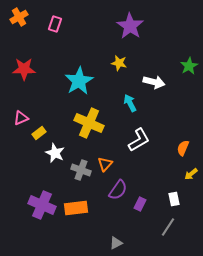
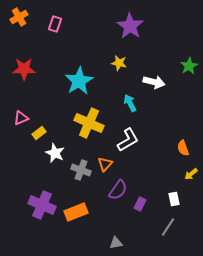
white L-shape: moved 11 px left
orange semicircle: rotated 42 degrees counterclockwise
orange rectangle: moved 4 px down; rotated 15 degrees counterclockwise
gray triangle: rotated 16 degrees clockwise
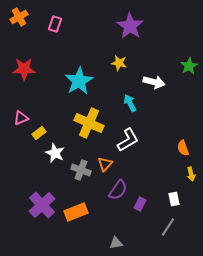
yellow arrow: rotated 64 degrees counterclockwise
purple cross: rotated 24 degrees clockwise
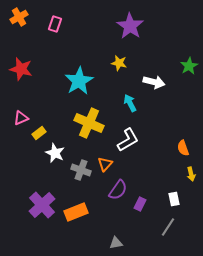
red star: moved 3 px left; rotated 15 degrees clockwise
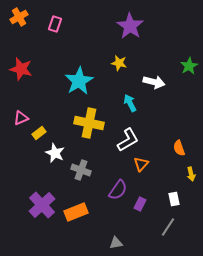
yellow cross: rotated 12 degrees counterclockwise
orange semicircle: moved 4 px left
orange triangle: moved 36 px right
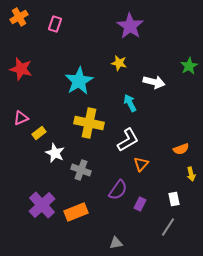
orange semicircle: moved 2 px right, 1 px down; rotated 91 degrees counterclockwise
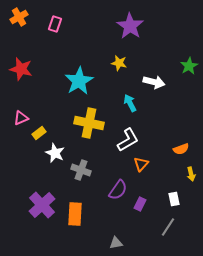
orange rectangle: moved 1 px left, 2 px down; rotated 65 degrees counterclockwise
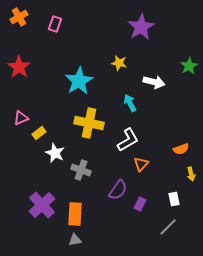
purple star: moved 11 px right, 1 px down; rotated 8 degrees clockwise
red star: moved 2 px left, 2 px up; rotated 20 degrees clockwise
gray line: rotated 12 degrees clockwise
gray triangle: moved 41 px left, 3 px up
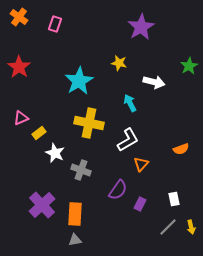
orange cross: rotated 24 degrees counterclockwise
yellow arrow: moved 53 px down
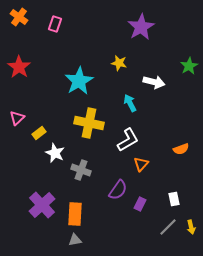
pink triangle: moved 4 px left; rotated 21 degrees counterclockwise
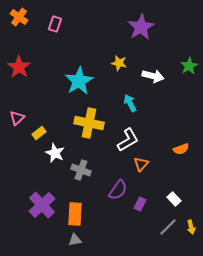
white arrow: moved 1 px left, 6 px up
white rectangle: rotated 32 degrees counterclockwise
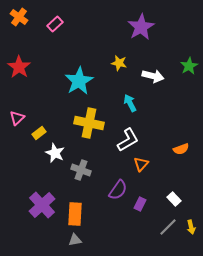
pink rectangle: rotated 28 degrees clockwise
